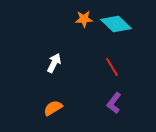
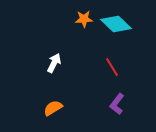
purple L-shape: moved 3 px right, 1 px down
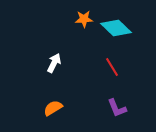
cyan diamond: moved 4 px down
purple L-shape: moved 4 px down; rotated 60 degrees counterclockwise
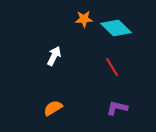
white arrow: moved 7 px up
purple L-shape: rotated 125 degrees clockwise
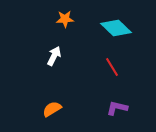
orange star: moved 19 px left
orange semicircle: moved 1 px left, 1 px down
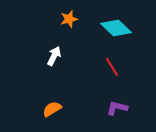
orange star: moved 4 px right; rotated 12 degrees counterclockwise
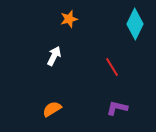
cyan diamond: moved 19 px right, 4 px up; rotated 72 degrees clockwise
